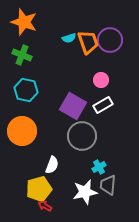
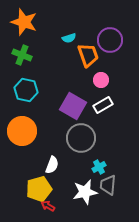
orange trapezoid: moved 13 px down
gray circle: moved 1 px left, 2 px down
red arrow: moved 3 px right
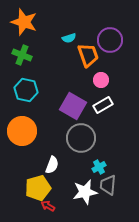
yellow pentagon: moved 1 px left, 1 px up
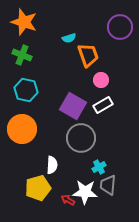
purple circle: moved 10 px right, 13 px up
orange circle: moved 2 px up
white semicircle: rotated 18 degrees counterclockwise
white star: rotated 15 degrees clockwise
red arrow: moved 20 px right, 6 px up
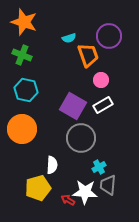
purple circle: moved 11 px left, 9 px down
